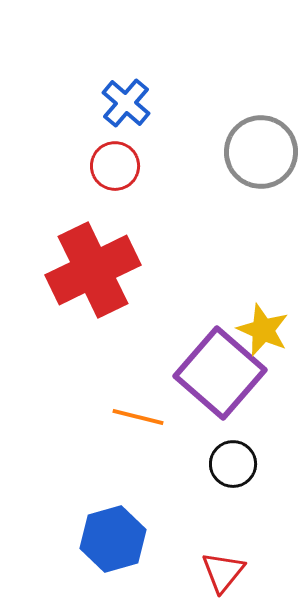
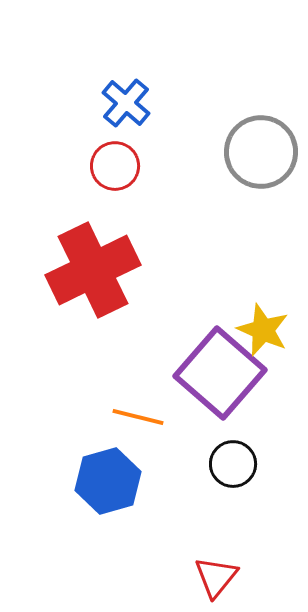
blue hexagon: moved 5 px left, 58 px up
red triangle: moved 7 px left, 5 px down
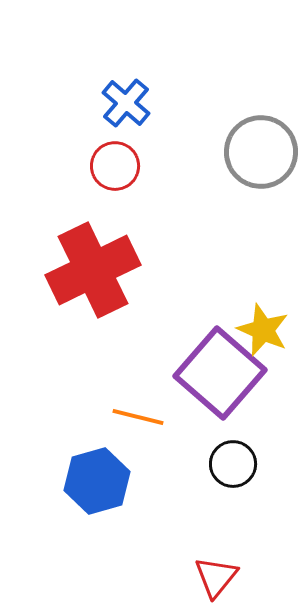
blue hexagon: moved 11 px left
